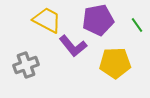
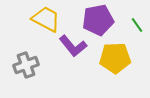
yellow trapezoid: moved 1 px left, 1 px up
yellow pentagon: moved 5 px up
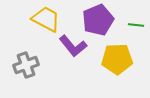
purple pentagon: rotated 12 degrees counterclockwise
green line: moved 1 px left; rotated 49 degrees counterclockwise
yellow pentagon: moved 2 px right, 1 px down
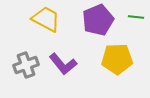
green line: moved 8 px up
purple L-shape: moved 10 px left, 18 px down
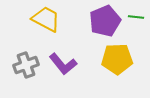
purple pentagon: moved 7 px right, 1 px down
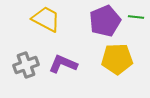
purple L-shape: rotated 152 degrees clockwise
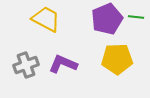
purple pentagon: moved 2 px right, 2 px up
